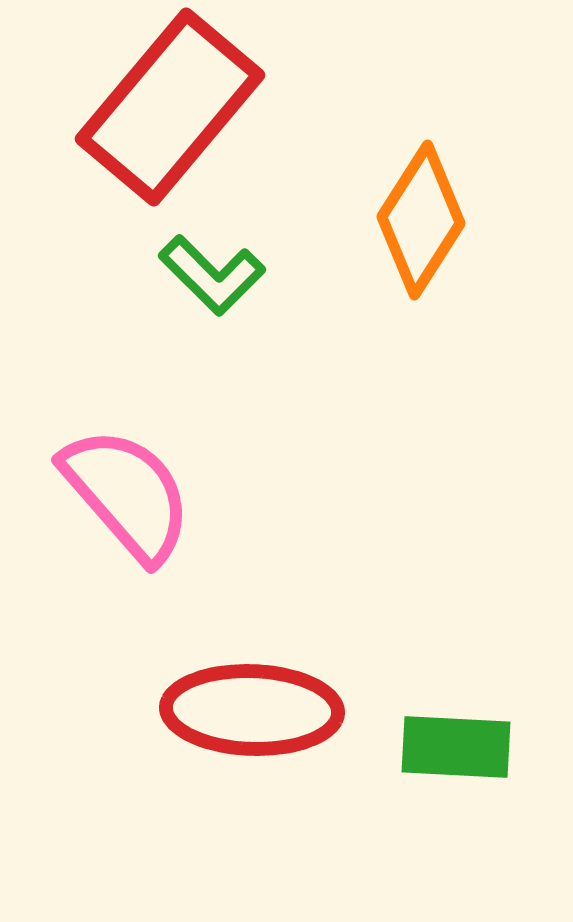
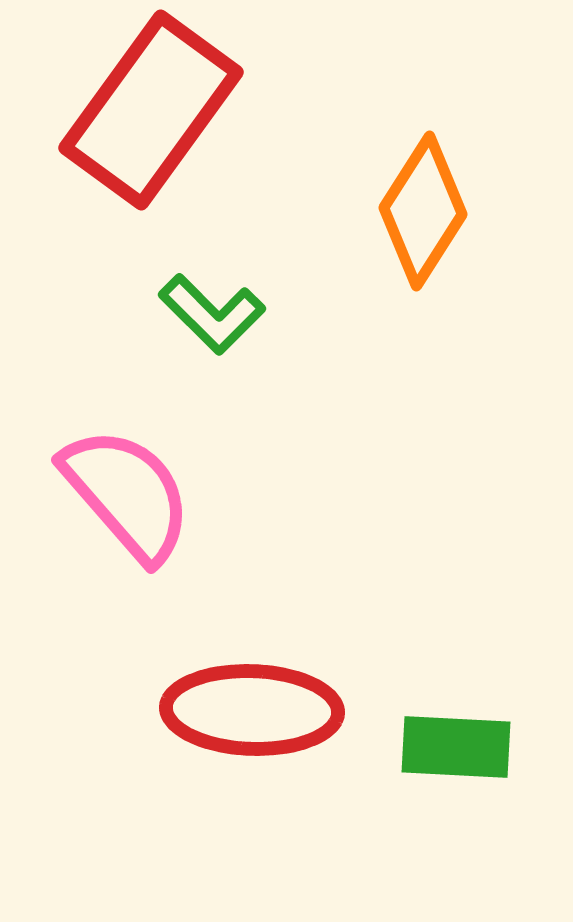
red rectangle: moved 19 px left, 3 px down; rotated 4 degrees counterclockwise
orange diamond: moved 2 px right, 9 px up
green L-shape: moved 39 px down
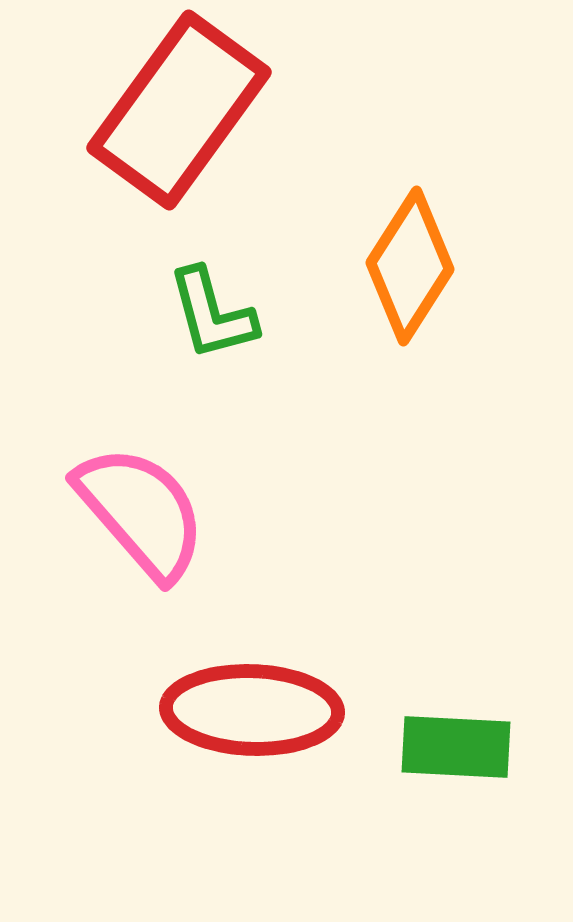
red rectangle: moved 28 px right
orange diamond: moved 13 px left, 55 px down
green L-shape: rotated 30 degrees clockwise
pink semicircle: moved 14 px right, 18 px down
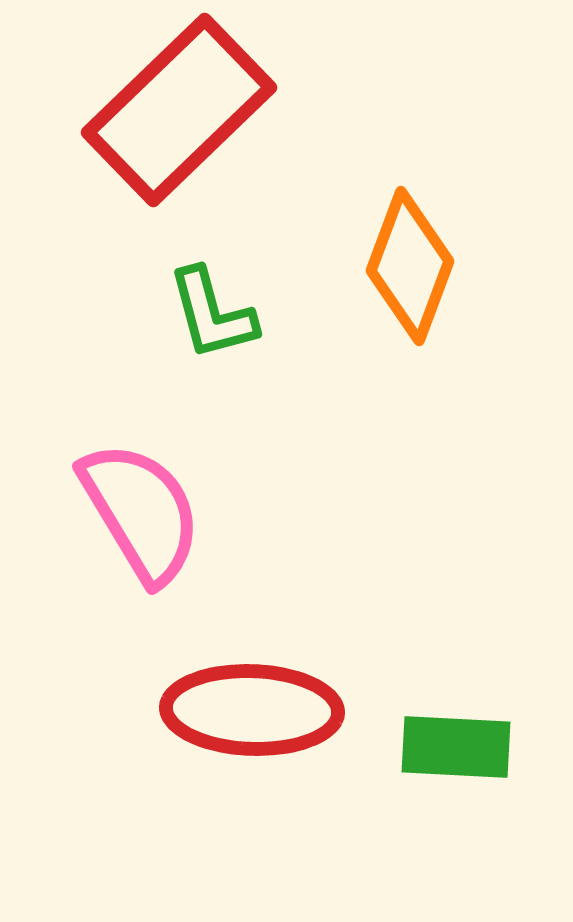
red rectangle: rotated 10 degrees clockwise
orange diamond: rotated 12 degrees counterclockwise
pink semicircle: rotated 10 degrees clockwise
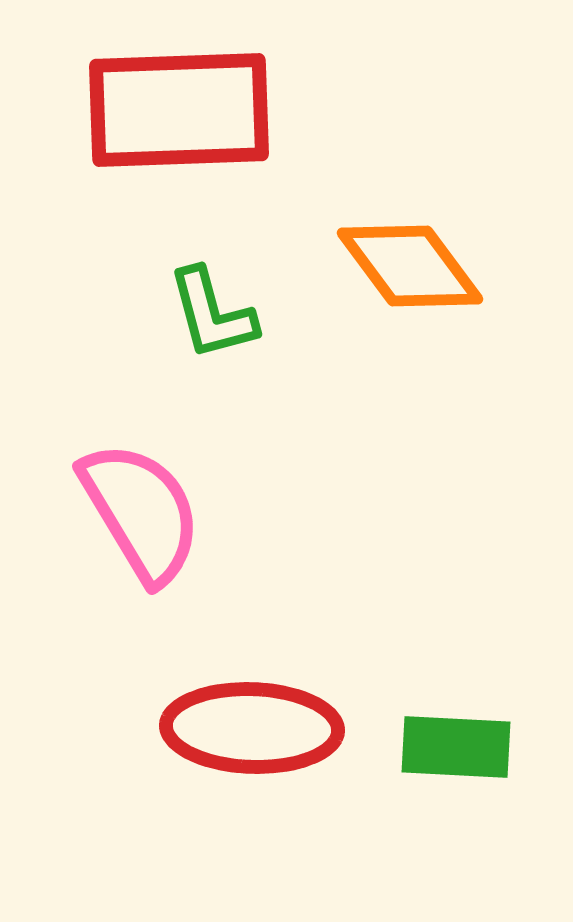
red rectangle: rotated 42 degrees clockwise
orange diamond: rotated 57 degrees counterclockwise
red ellipse: moved 18 px down
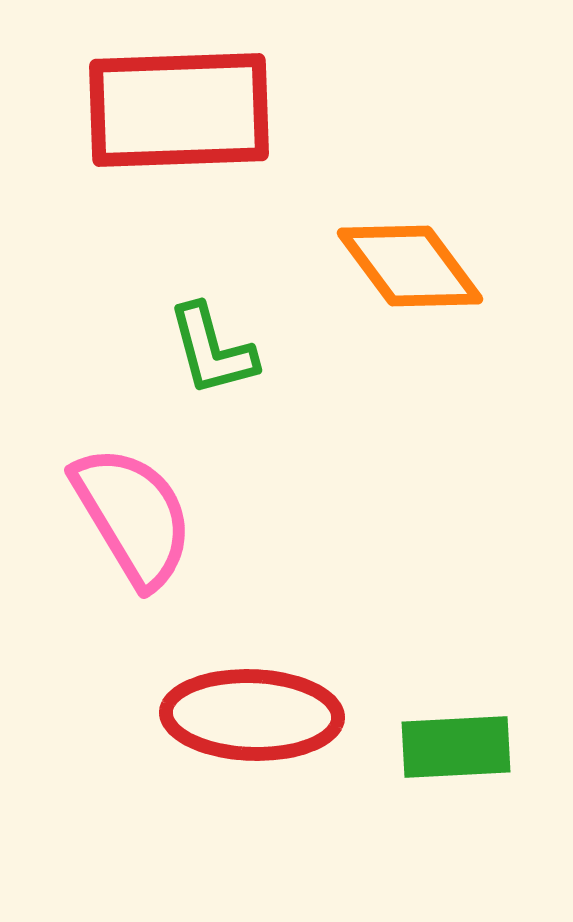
green L-shape: moved 36 px down
pink semicircle: moved 8 px left, 4 px down
red ellipse: moved 13 px up
green rectangle: rotated 6 degrees counterclockwise
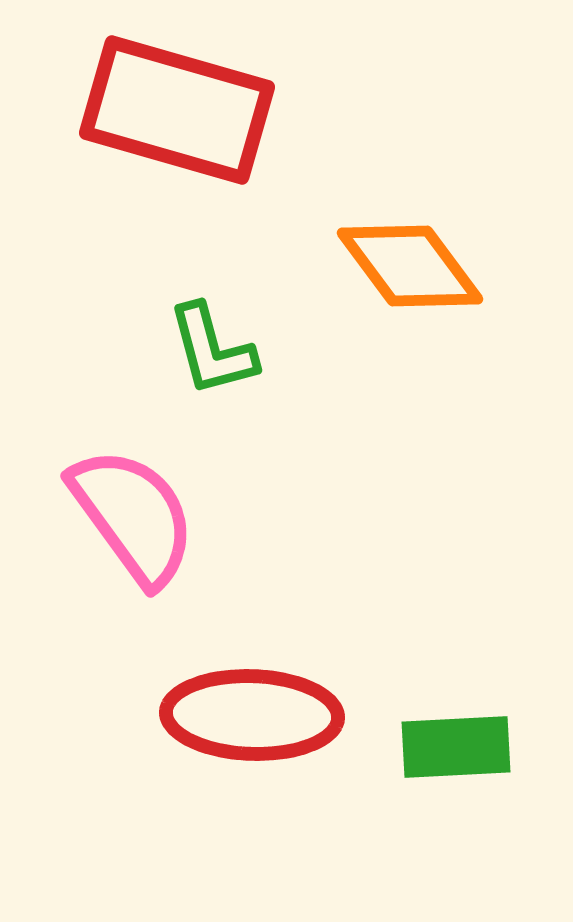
red rectangle: moved 2 px left; rotated 18 degrees clockwise
pink semicircle: rotated 5 degrees counterclockwise
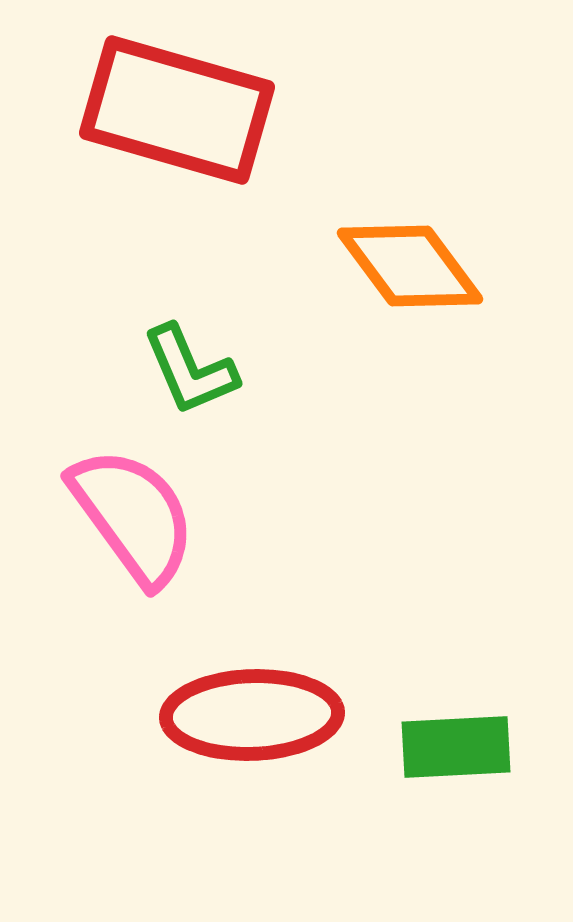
green L-shape: moved 22 px left, 20 px down; rotated 8 degrees counterclockwise
red ellipse: rotated 4 degrees counterclockwise
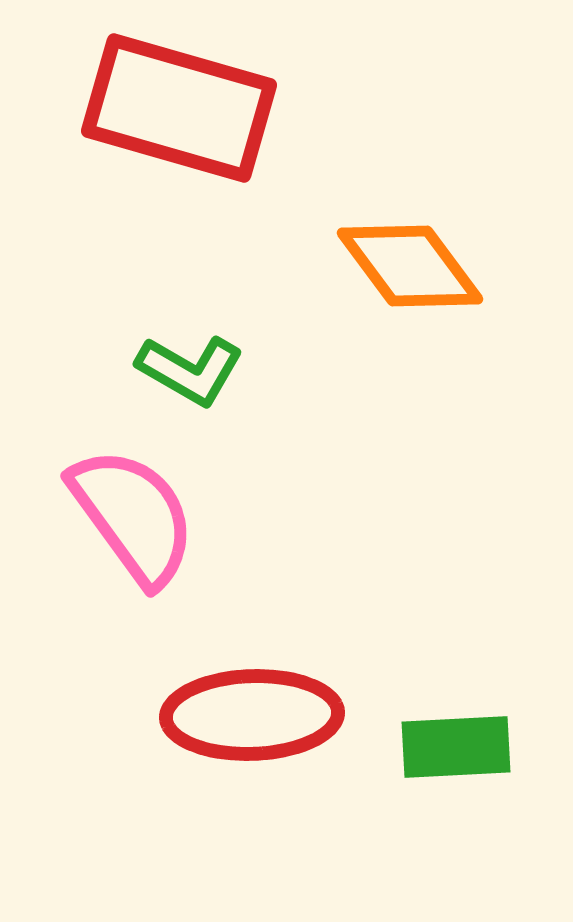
red rectangle: moved 2 px right, 2 px up
green L-shape: rotated 37 degrees counterclockwise
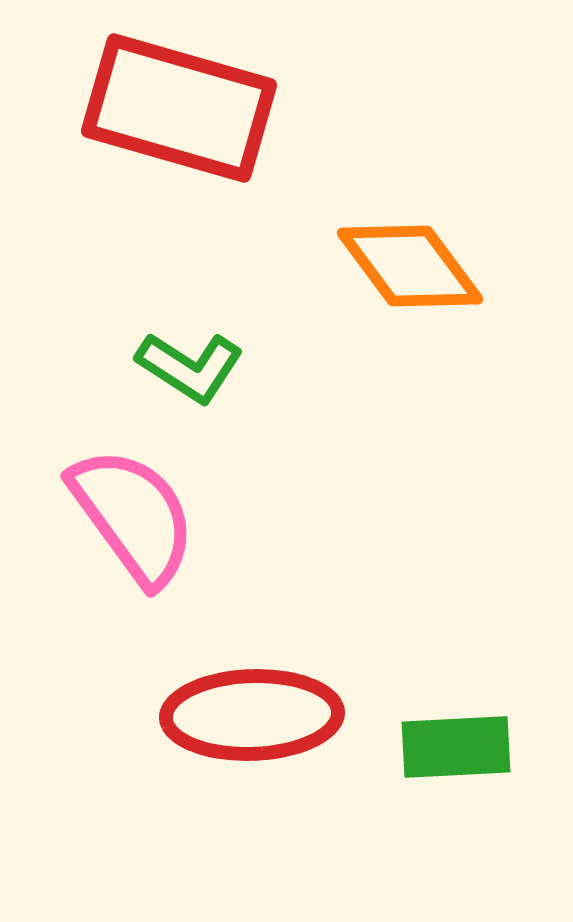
green L-shape: moved 3 px up; rotated 3 degrees clockwise
